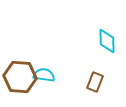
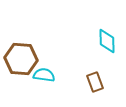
brown hexagon: moved 1 px right, 18 px up
brown rectangle: rotated 42 degrees counterclockwise
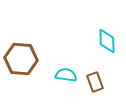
cyan semicircle: moved 22 px right
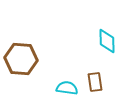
cyan semicircle: moved 1 px right, 13 px down
brown rectangle: rotated 12 degrees clockwise
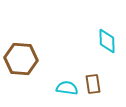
brown rectangle: moved 2 px left, 2 px down
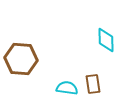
cyan diamond: moved 1 px left, 1 px up
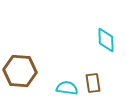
brown hexagon: moved 1 px left, 12 px down
brown rectangle: moved 1 px up
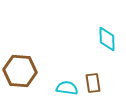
cyan diamond: moved 1 px right, 1 px up
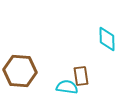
brown rectangle: moved 12 px left, 7 px up
cyan semicircle: moved 1 px up
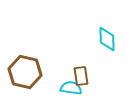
brown hexagon: moved 5 px right, 1 px down; rotated 8 degrees clockwise
cyan semicircle: moved 4 px right, 1 px down
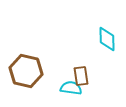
brown hexagon: moved 1 px right, 1 px up
